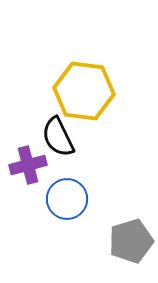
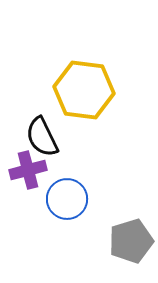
yellow hexagon: moved 1 px up
black semicircle: moved 16 px left
purple cross: moved 5 px down
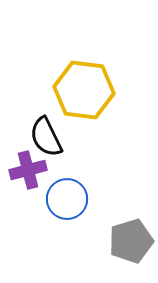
black semicircle: moved 4 px right
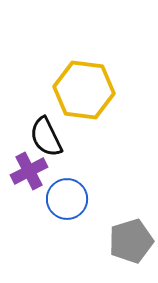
purple cross: moved 1 px right, 1 px down; rotated 12 degrees counterclockwise
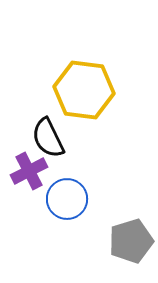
black semicircle: moved 2 px right, 1 px down
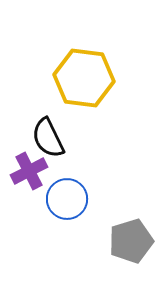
yellow hexagon: moved 12 px up
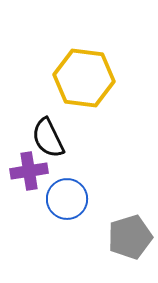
purple cross: rotated 18 degrees clockwise
gray pentagon: moved 1 px left, 4 px up
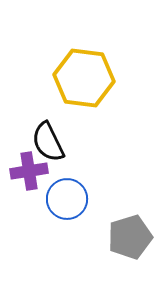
black semicircle: moved 4 px down
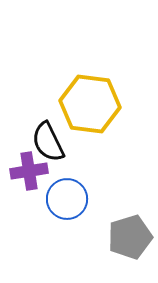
yellow hexagon: moved 6 px right, 26 px down
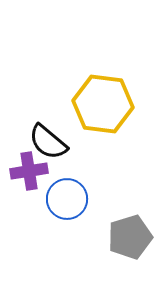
yellow hexagon: moved 13 px right
black semicircle: rotated 24 degrees counterclockwise
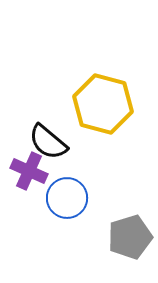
yellow hexagon: rotated 8 degrees clockwise
purple cross: rotated 33 degrees clockwise
blue circle: moved 1 px up
